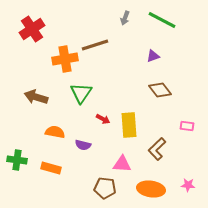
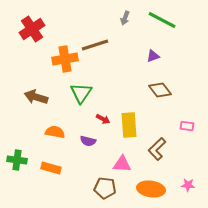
purple semicircle: moved 5 px right, 4 px up
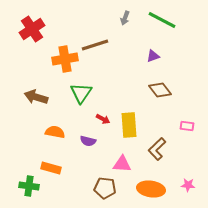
green cross: moved 12 px right, 26 px down
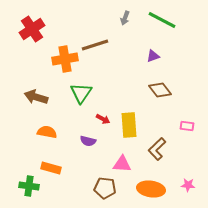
orange semicircle: moved 8 px left
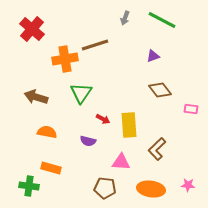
red cross: rotated 15 degrees counterclockwise
pink rectangle: moved 4 px right, 17 px up
pink triangle: moved 1 px left, 2 px up
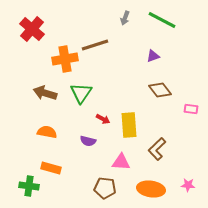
brown arrow: moved 9 px right, 4 px up
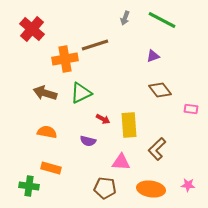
green triangle: rotated 30 degrees clockwise
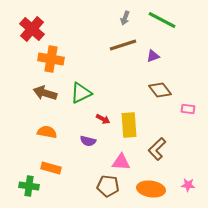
brown line: moved 28 px right
orange cross: moved 14 px left; rotated 20 degrees clockwise
pink rectangle: moved 3 px left
brown pentagon: moved 3 px right, 2 px up
